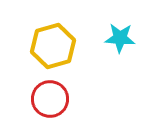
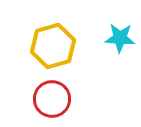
red circle: moved 2 px right
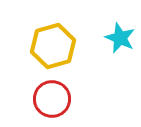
cyan star: rotated 20 degrees clockwise
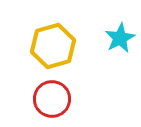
cyan star: rotated 20 degrees clockwise
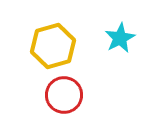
red circle: moved 12 px right, 4 px up
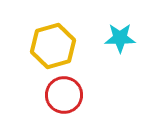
cyan star: rotated 28 degrees clockwise
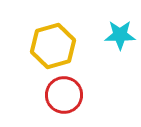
cyan star: moved 3 px up
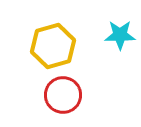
red circle: moved 1 px left
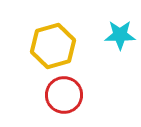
red circle: moved 1 px right
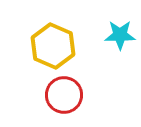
yellow hexagon: rotated 21 degrees counterclockwise
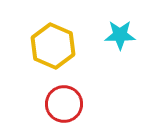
red circle: moved 9 px down
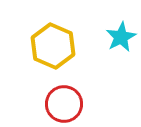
cyan star: moved 1 px right, 2 px down; rotated 28 degrees counterclockwise
